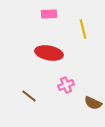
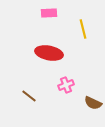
pink rectangle: moved 1 px up
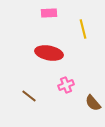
brown semicircle: rotated 24 degrees clockwise
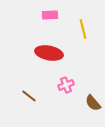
pink rectangle: moved 1 px right, 2 px down
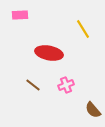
pink rectangle: moved 30 px left
yellow line: rotated 18 degrees counterclockwise
brown line: moved 4 px right, 11 px up
brown semicircle: moved 7 px down
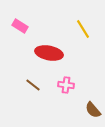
pink rectangle: moved 11 px down; rotated 35 degrees clockwise
pink cross: rotated 28 degrees clockwise
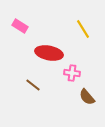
pink cross: moved 6 px right, 12 px up
brown semicircle: moved 6 px left, 13 px up
